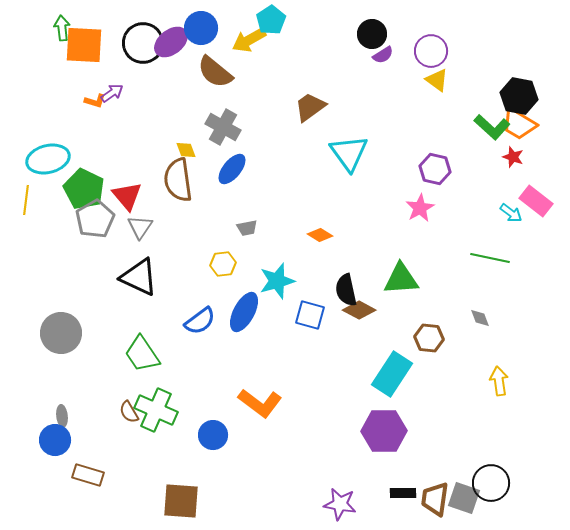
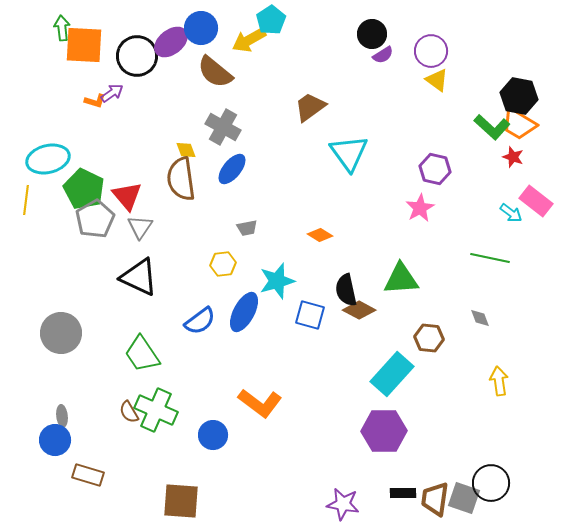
black circle at (143, 43): moved 6 px left, 13 px down
brown semicircle at (178, 180): moved 3 px right, 1 px up
cyan rectangle at (392, 374): rotated 9 degrees clockwise
purple star at (340, 504): moved 3 px right
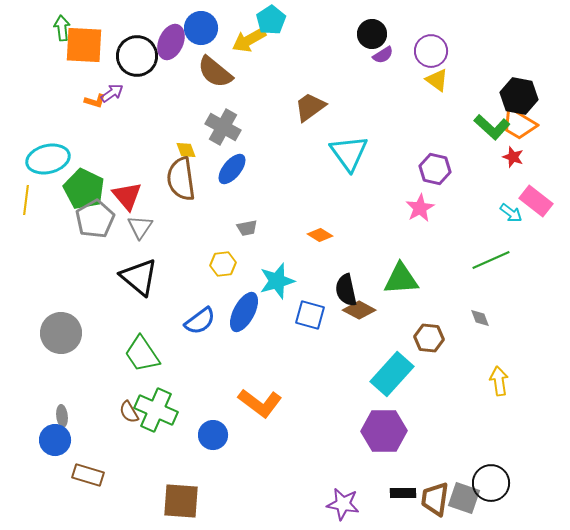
purple ellipse at (171, 42): rotated 28 degrees counterclockwise
green line at (490, 258): moved 1 px right, 2 px down; rotated 36 degrees counterclockwise
black triangle at (139, 277): rotated 15 degrees clockwise
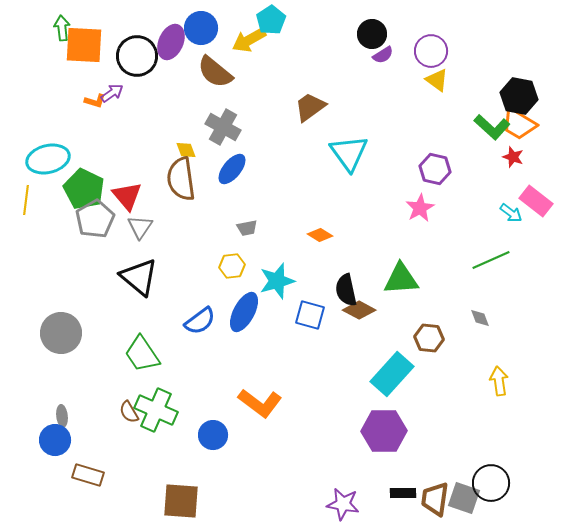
yellow hexagon at (223, 264): moved 9 px right, 2 px down
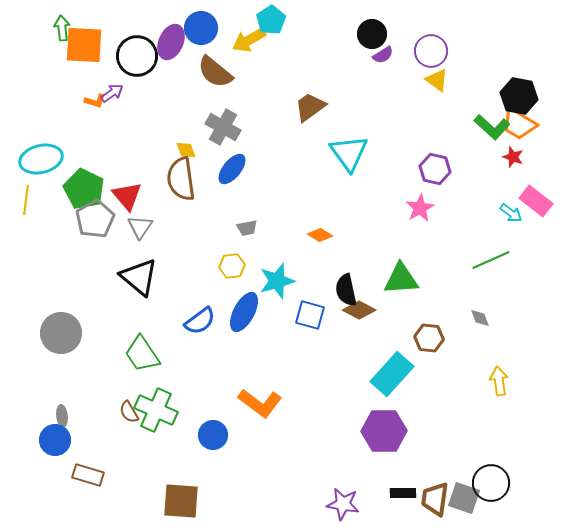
cyan ellipse at (48, 159): moved 7 px left
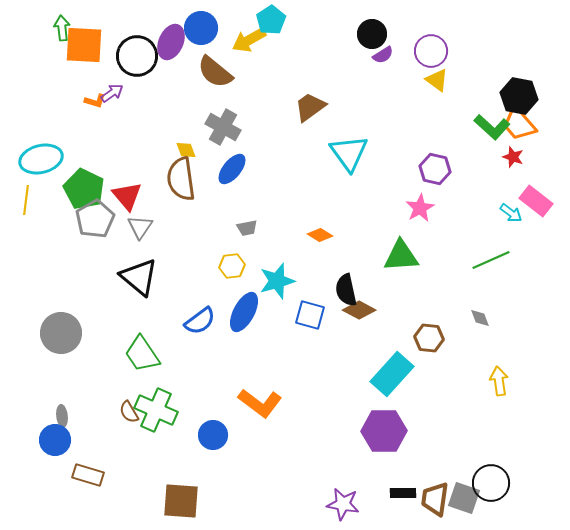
orange trapezoid at (519, 124): rotated 18 degrees clockwise
green triangle at (401, 279): moved 23 px up
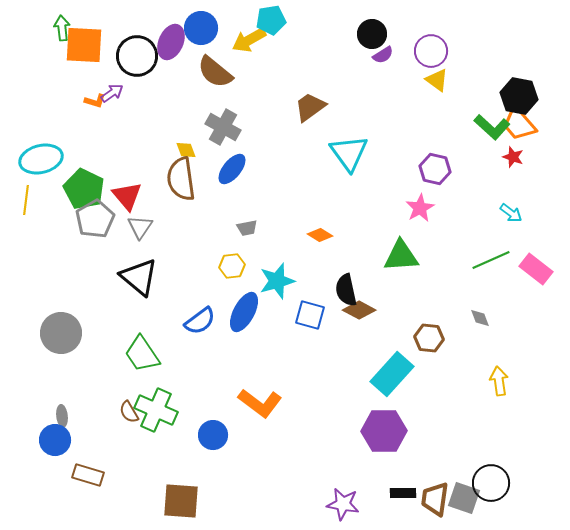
cyan pentagon at (271, 20): rotated 24 degrees clockwise
pink rectangle at (536, 201): moved 68 px down
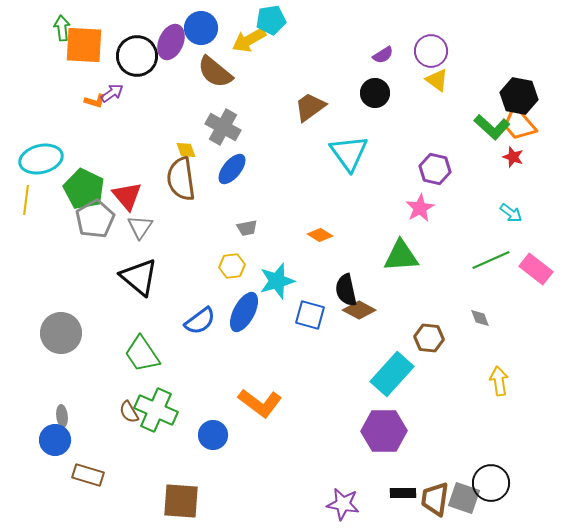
black circle at (372, 34): moved 3 px right, 59 px down
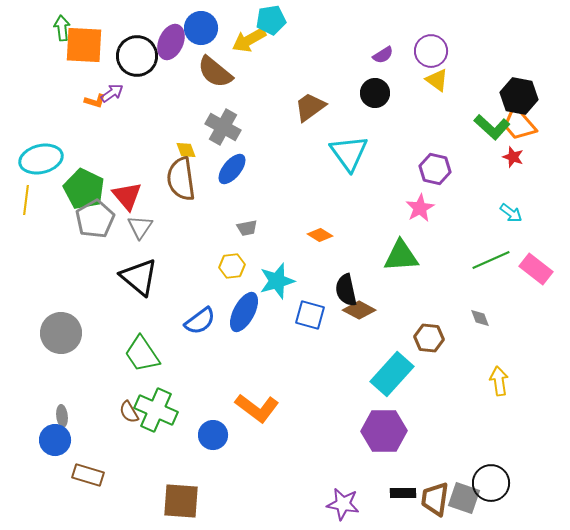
orange L-shape at (260, 403): moved 3 px left, 5 px down
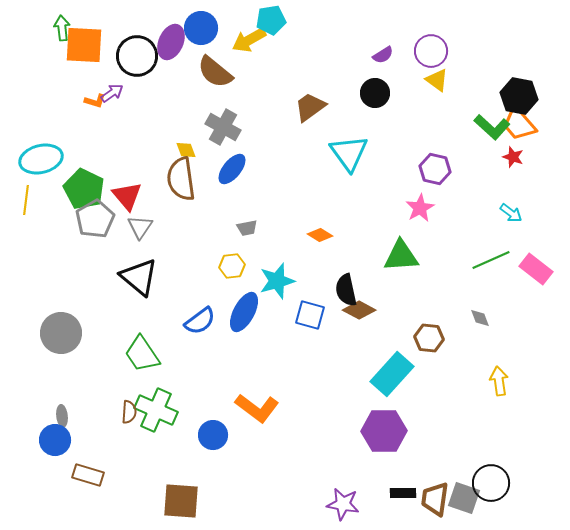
brown semicircle at (129, 412): rotated 145 degrees counterclockwise
